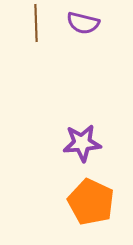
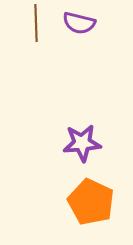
purple semicircle: moved 4 px left
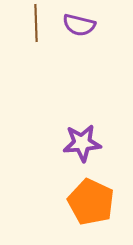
purple semicircle: moved 2 px down
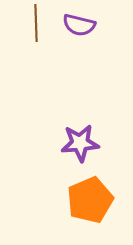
purple star: moved 2 px left
orange pentagon: moved 1 px left, 2 px up; rotated 24 degrees clockwise
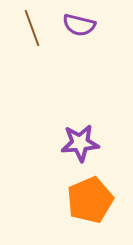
brown line: moved 4 px left, 5 px down; rotated 18 degrees counterclockwise
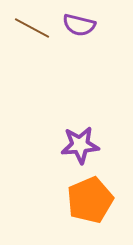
brown line: rotated 42 degrees counterclockwise
purple star: moved 2 px down
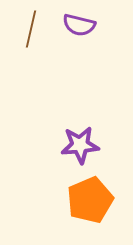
brown line: moved 1 px left, 1 px down; rotated 75 degrees clockwise
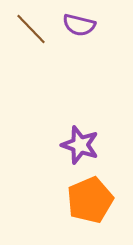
brown line: rotated 57 degrees counterclockwise
purple star: rotated 24 degrees clockwise
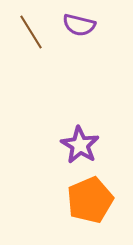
brown line: moved 3 px down; rotated 12 degrees clockwise
purple star: rotated 12 degrees clockwise
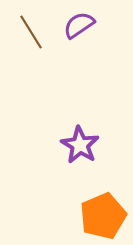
purple semicircle: rotated 132 degrees clockwise
orange pentagon: moved 13 px right, 16 px down
